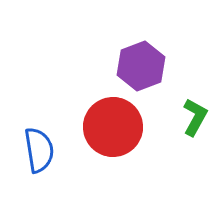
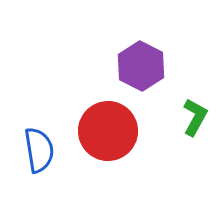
purple hexagon: rotated 12 degrees counterclockwise
red circle: moved 5 px left, 4 px down
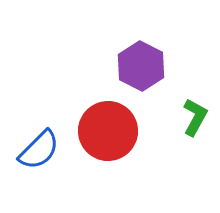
blue semicircle: rotated 54 degrees clockwise
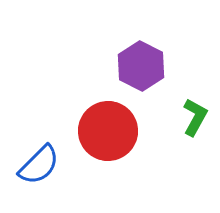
blue semicircle: moved 15 px down
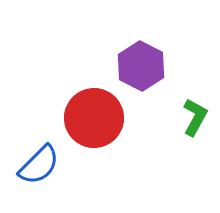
red circle: moved 14 px left, 13 px up
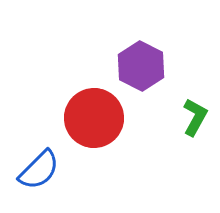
blue semicircle: moved 5 px down
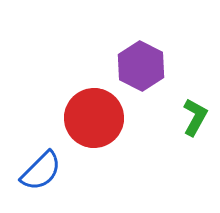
blue semicircle: moved 2 px right, 1 px down
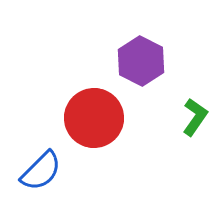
purple hexagon: moved 5 px up
green L-shape: rotated 6 degrees clockwise
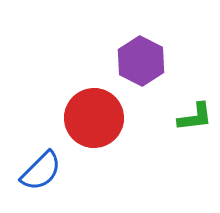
green L-shape: rotated 48 degrees clockwise
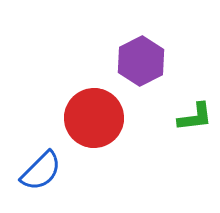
purple hexagon: rotated 6 degrees clockwise
